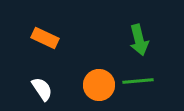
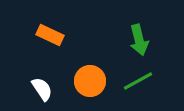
orange rectangle: moved 5 px right, 3 px up
green line: rotated 24 degrees counterclockwise
orange circle: moved 9 px left, 4 px up
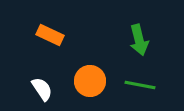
green line: moved 2 px right, 4 px down; rotated 40 degrees clockwise
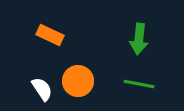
green arrow: moved 1 px up; rotated 20 degrees clockwise
orange circle: moved 12 px left
green line: moved 1 px left, 1 px up
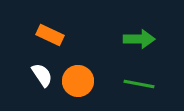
green arrow: rotated 96 degrees counterclockwise
white semicircle: moved 14 px up
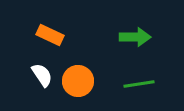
green arrow: moved 4 px left, 2 px up
green line: rotated 20 degrees counterclockwise
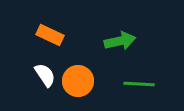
green arrow: moved 15 px left, 4 px down; rotated 12 degrees counterclockwise
white semicircle: moved 3 px right
green line: rotated 12 degrees clockwise
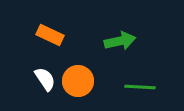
white semicircle: moved 4 px down
green line: moved 1 px right, 3 px down
